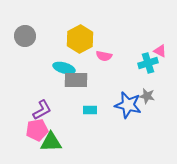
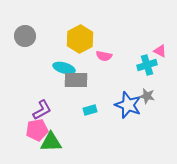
cyan cross: moved 1 px left, 2 px down
blue star: rotated 8 degrees clockwise
cyan rectangle: rotated 16 degrees counterclockwise
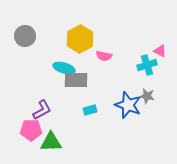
pink pentagon: moved 6 px left; rotated 10 degrees clockwise
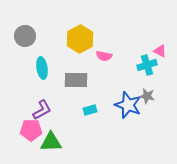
cyan ellipse: moved 22 px left; rotated 65 degrees clockwise
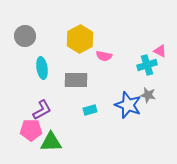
gray star: moved 1 px right, 1 px up
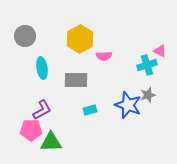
pink semicircle: rotated 14 degrees counterclockwise
gray star: rotated 28 degrees counterclockwise
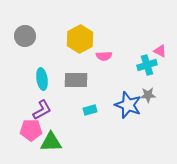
cyan ellipse: moved 11 px down
gray star: rotated 14 degrees clockwise
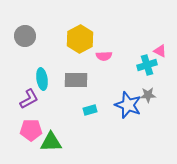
purple L-shape: moved 13 px left, 11 px up
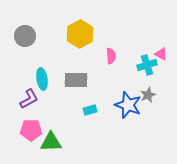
yellow hexagon: moved 5 px up
pink triangle: moved 1 px right, 3 px down
pink semicircle: moved 7 px right; rotated 91 degrees counterclockwise
gray star: rotated 21 degrees counterclockwise
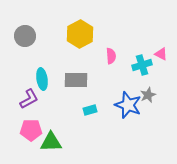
cyan cross: moved 5 px left
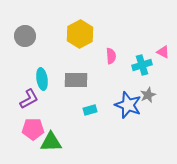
pink triangle: moved 2 px right, 2 px up
pink pentagon: moved 2 px right, 1 px up
